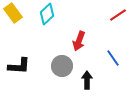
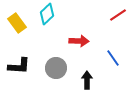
yellow rectangle: moved 4 px right, 10 px down
red arrow: rotated 108 degrees counterclockwise
gray circle: moved 6 px left, 2 px down
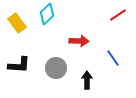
black L-shape: moved 1 px up
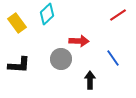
gray circle: moved 5 px right, 9 px up
black arrow: moved 3 px right
